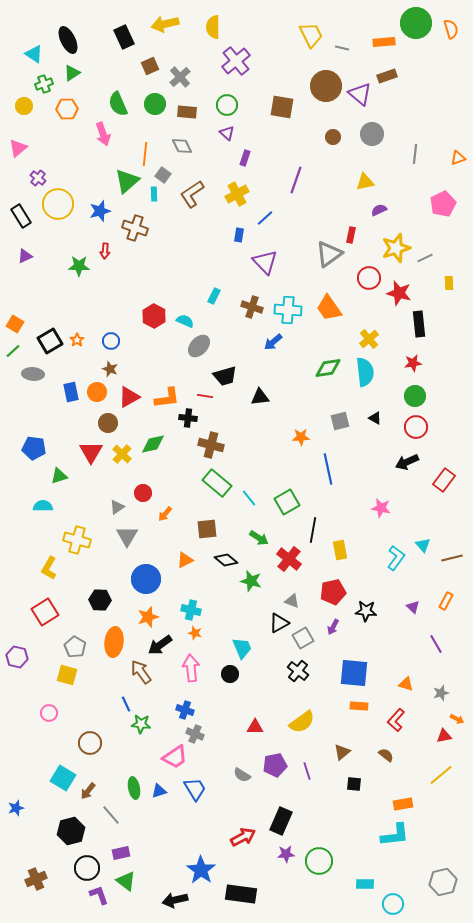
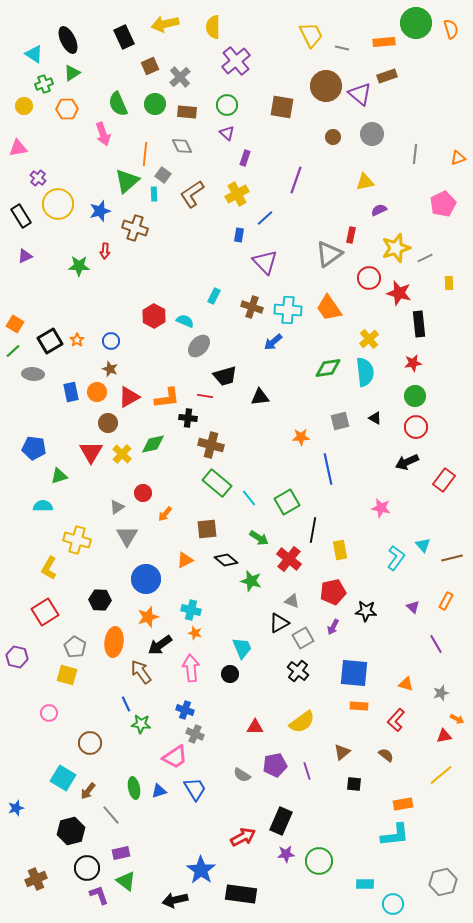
pink triangle at (18, 148): rotated 30 degrees clockwise
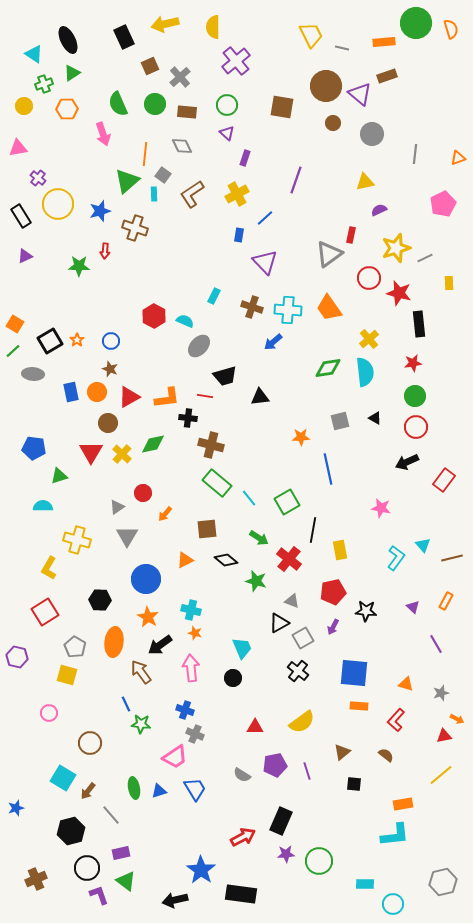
brown circle at (333, 137): moved 14 px up
green star at (251, 581): moved 5 px right
orange star at (148, 617): rotated 25 degrees counterclockwise
black circle at (230, 674): moved 3 px right, 4 px down
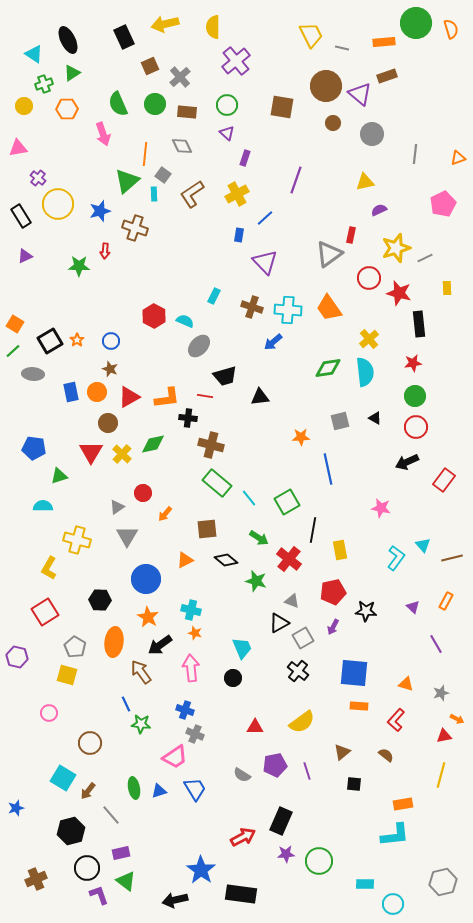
yellow rectangle at (449, 283): moved 2 px left, 5 px down
yellow line at (441, 775): rotated 35 degrees counterclockwise
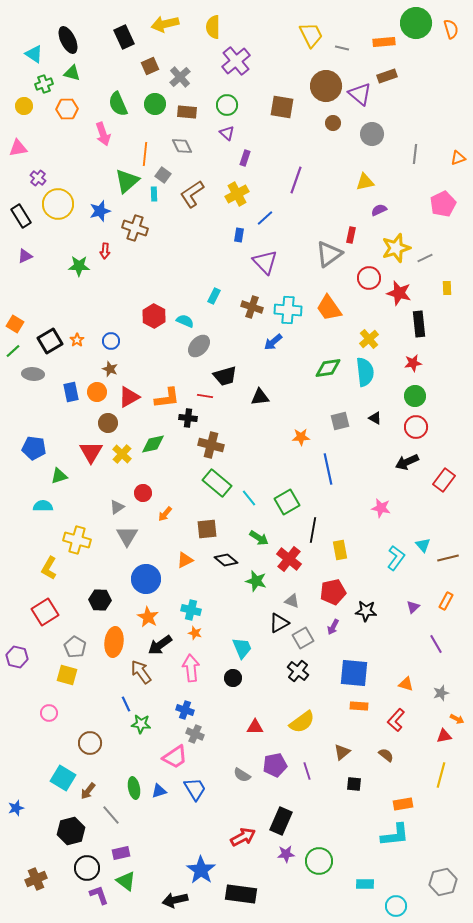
green triangle at (72, 73): rotated 48 degrees clockwise
brown line at (452, 558): moved 4 px left
purple triangle at (413, 607): rotated 32 degrees clockwise
cyan circle at (393, 904): moved 3 px right, 2 px down
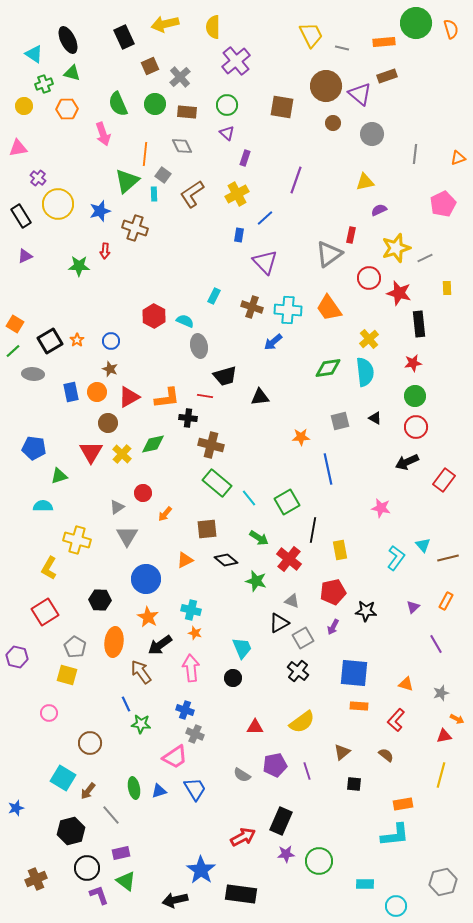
gray ellipse at (199, 346): rotated 55 degrees counterclockwise
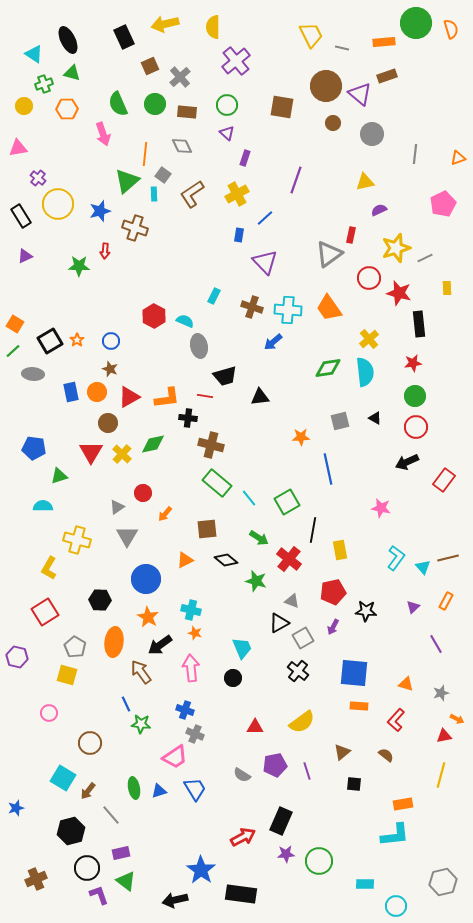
cyan triangle at (423, 545): moved 22 px down
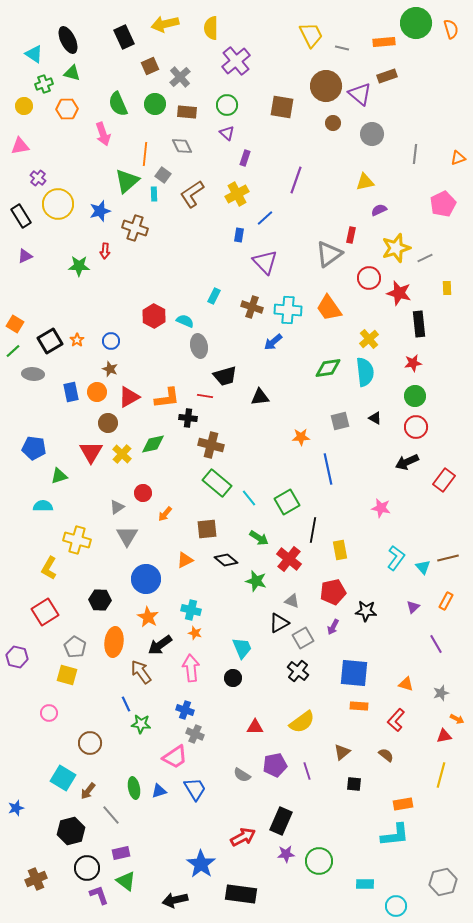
yellow semicircle at (213, 27): moved 2 px left, 1 px down
pink triangle at (18, 148): moved 2 px right, 2 px up
blue star at (201, 870): moved 6 px up
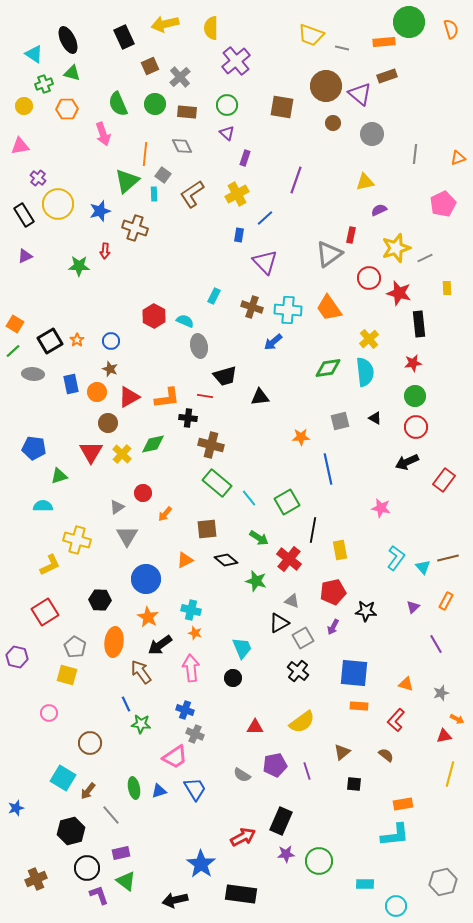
green circle at (416, 23): moved 7 px left, 1 px up
yellow trapezoid at (311, 35): rotated 136 degrees clockwise
black rectangle at (21, 216): moved 3 px right, 1 px up
blue rectangle at (71, 392): moved 8 px up
yellow L-shape at (49, 568): moved 1 px right, 3 px up; rotated 145 degrees counterclockwise
yellow line at (441, 775): moved 9 px right, 1 px up
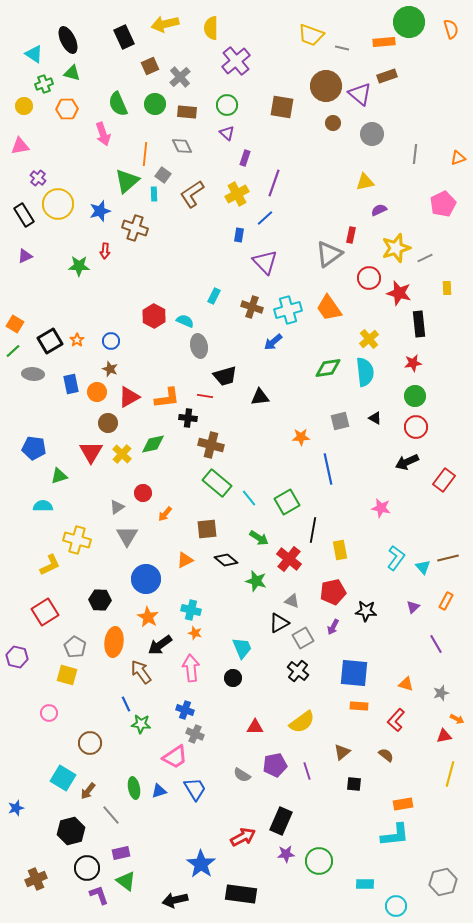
purple line at (296, 180): moved 22 px left, 3 px down
cyan cross at (288, 310): rotated 20 degrees counterclockwise
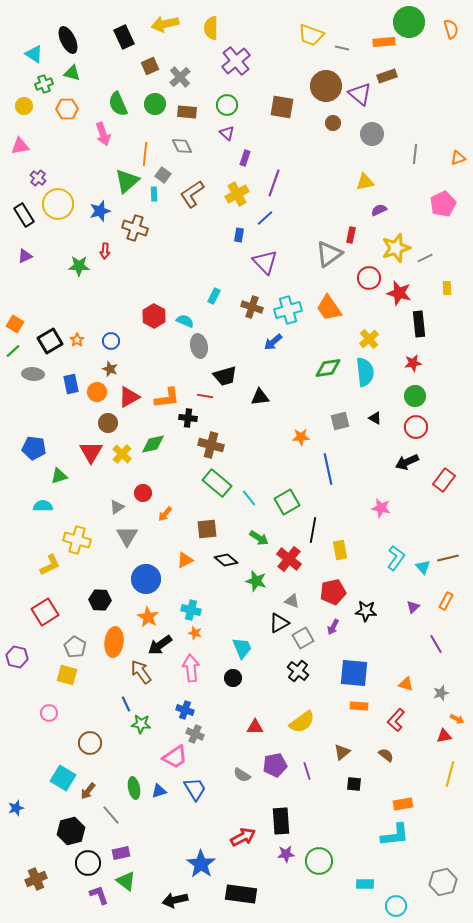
black rectangle at (281, 821): rotated 28 degrees counterclockwise
black circle at (87, 868): moved 1 px right, 5 px up
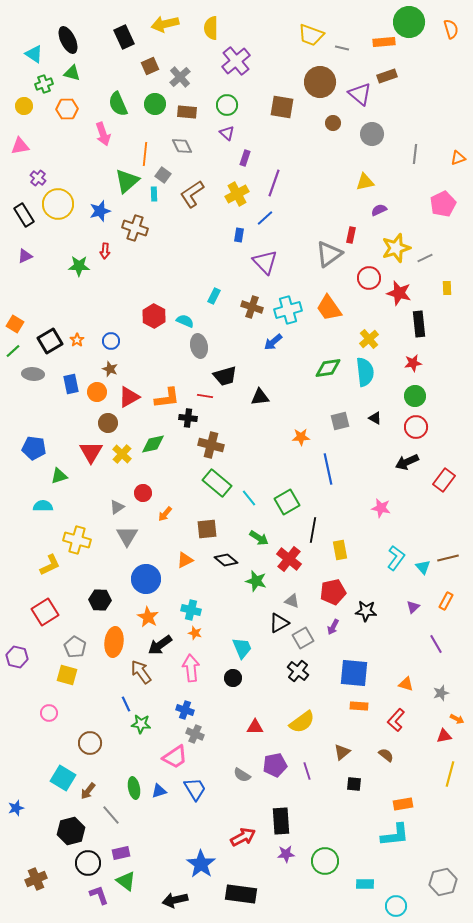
brown circle at (326, 86): moved 6 px left, 4 px up
green circle at (319, 861): moved 6 px right
